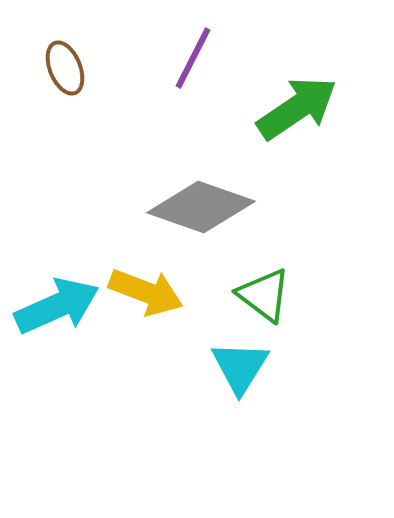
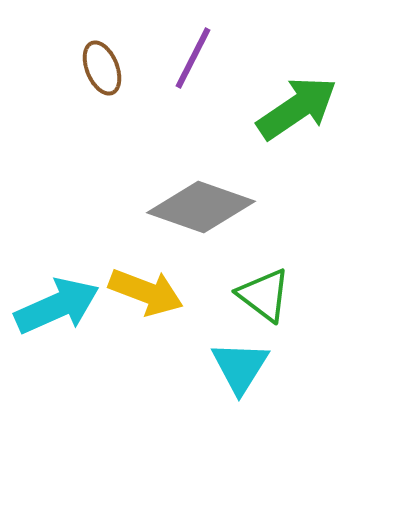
brown ellipse: moved 37 px right
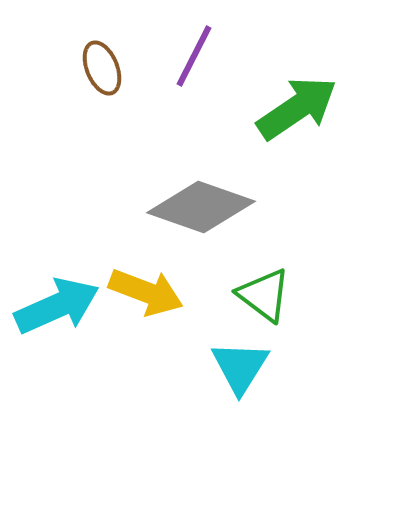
purple line: moved 1 px right, 2 px up
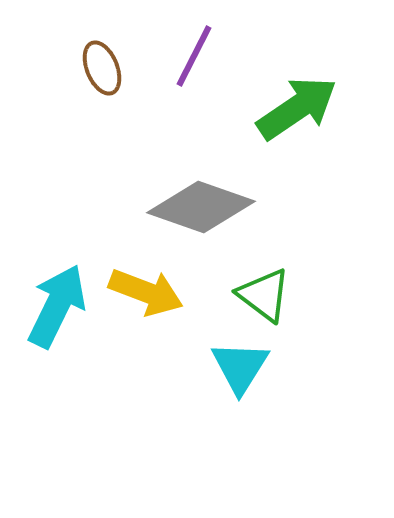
cyan arrow: rotated 40 degrees counterclockwise
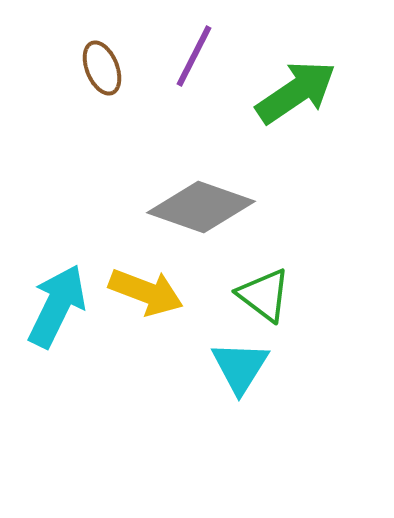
green arrow: moved 1 px left, 16 px up
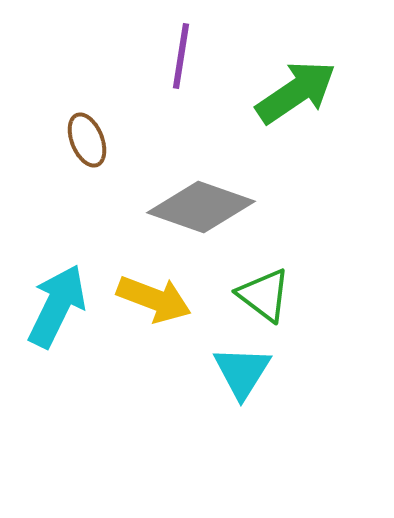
purple line: moved 13 px left; rotated 18 degrees counterclockwise
brown ellipse: moved 15 px left, 72 px down
yellow arrow: moved 8 px right, 7 px down
cyan triangle: moved 2 px right, 5 px down
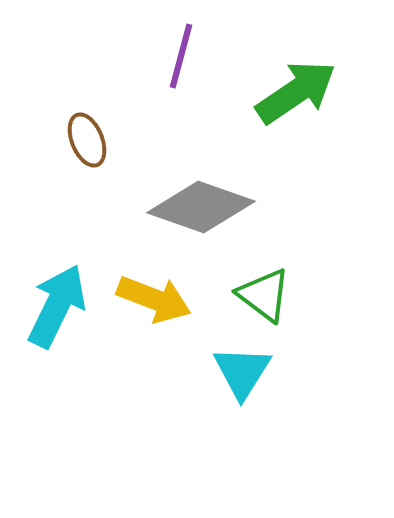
purple line: rotated 6 degrees clockwise
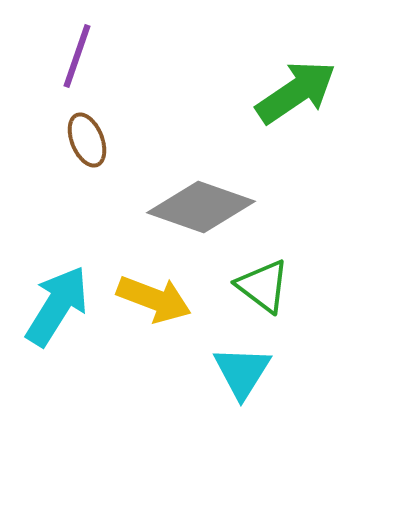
purple line: moved 104 px left; rotated 4 degrees clockwise
green triangle: moved 1 px left, 9 px up
cyan arrow: rotated 6 degrees clockwise
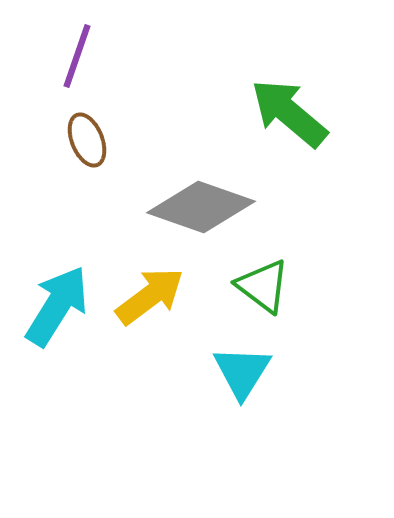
green arrow: moved 7 px left, 21 px down; rotated 106 degrees counterclockwise
yellow arrow: moved 4 px left, 3 px up; rotated 58 degrees counterclockwise
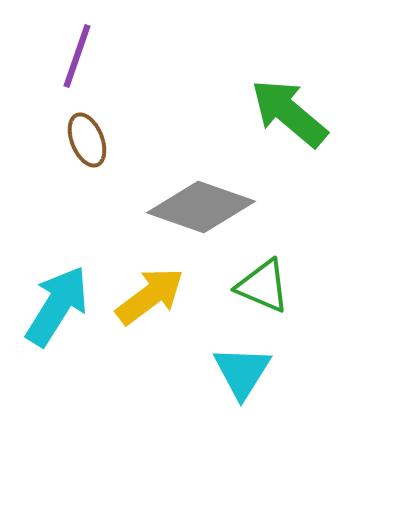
green triangle: rotated 14 degrees counterclockwise
